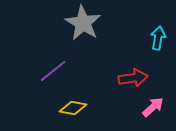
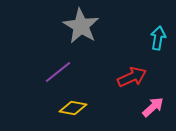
gray star: moved 2 px left, 3 px down
purple line: moved 5 px right, 1 px down
red arrow: moved 1 px left, 1 px up; rotated 16 degrees counterclockwise
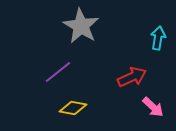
pink arrow: rotated 85 degrees clockwise
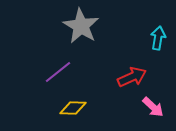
yellow diamond: rotated 8 degrees counterclockwise
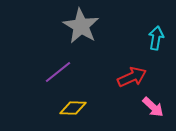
cyan arrow: moved 2 px left
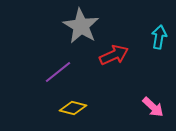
cyan arrow: moved 3 px right, 1 px up
red arrow: moved 18 px left, 22 px up
yellow diamond: rotated 12 degrees clockwise
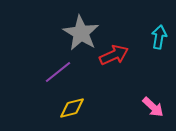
gray star: moved 7 px down
yellow diamond: moved 1 px left; rotated 28 degrees counterclockwise
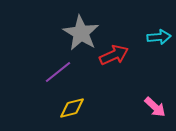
cyan arrow: rotated 75 degrees clockwise
pink arrow: moved 2 px right
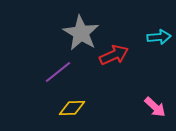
yellow diamond: rotated 12 degrees clockwise
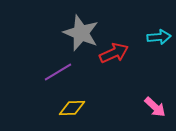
gray star: rotated 9 degrees counterclockwise
red arrow: moved 2 px up
purple line: rotated 8 degrees clockwise
